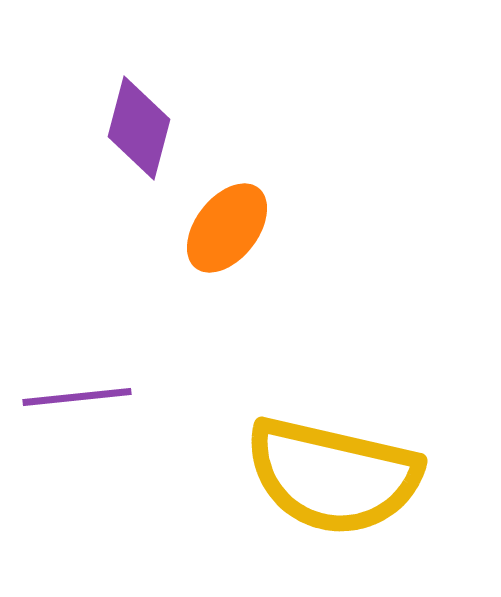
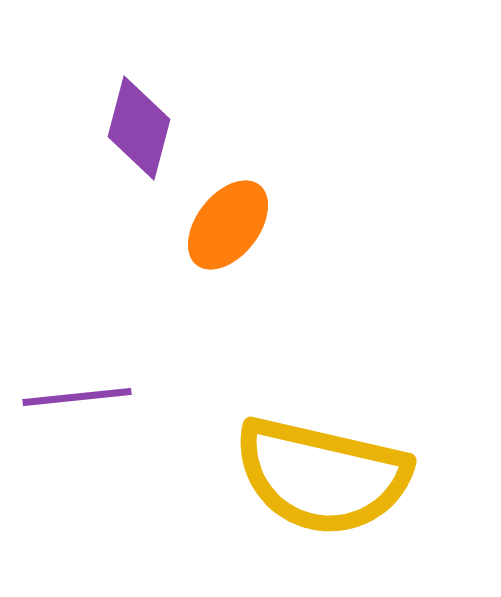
orange ellipse: moved 1 px right, 3 px up
yellow semicircle: moved 11 px left
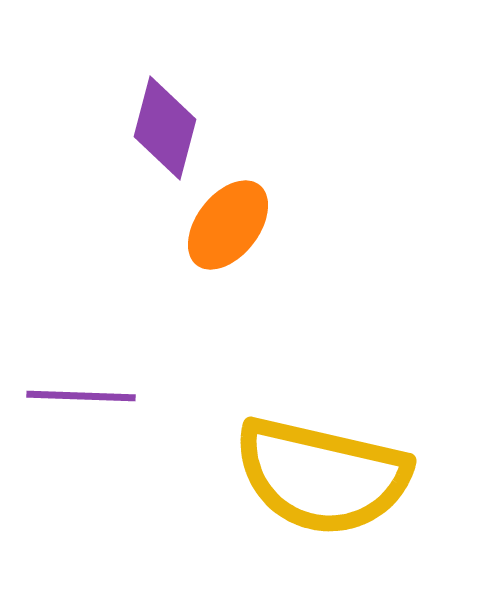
purple diamond: moved 26 px right
purple line: moved 4 px right, 1 px up; rotated 8 degrees clockwise
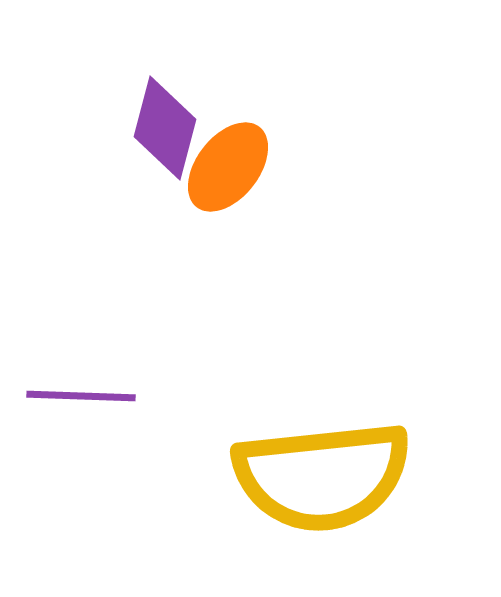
orange ellipse: moved 58 px up
yellow semicircle: rotated 19 degrees counterclockwise
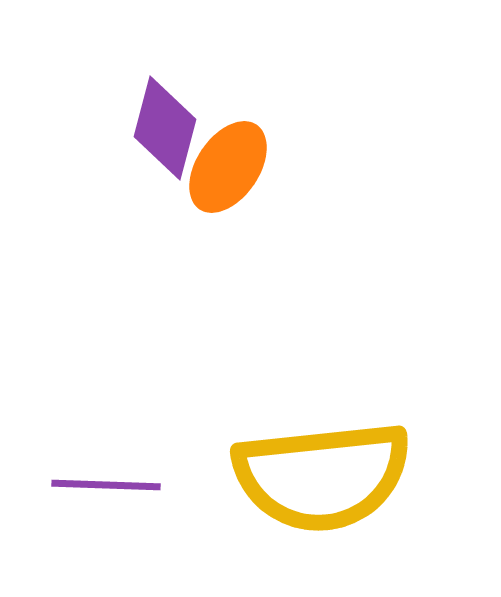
orange ellipse: rotated 4 degrees counterclockwise
purple line: moved 25 px right, 89 px down
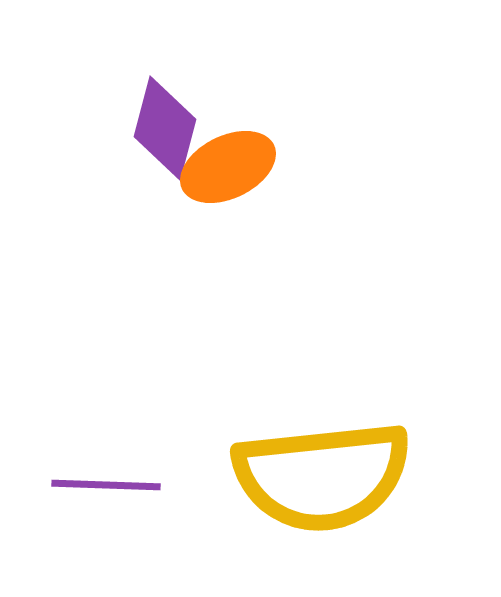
orange ellipse: rotated 30 degrees clockwise
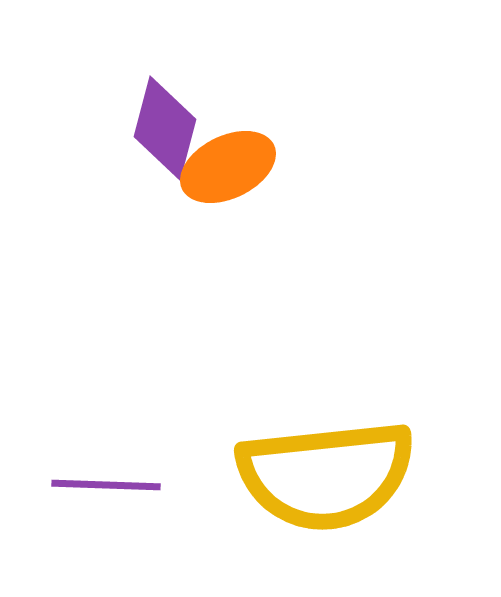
yellow semicircle: moved 4 px right, 1 px up
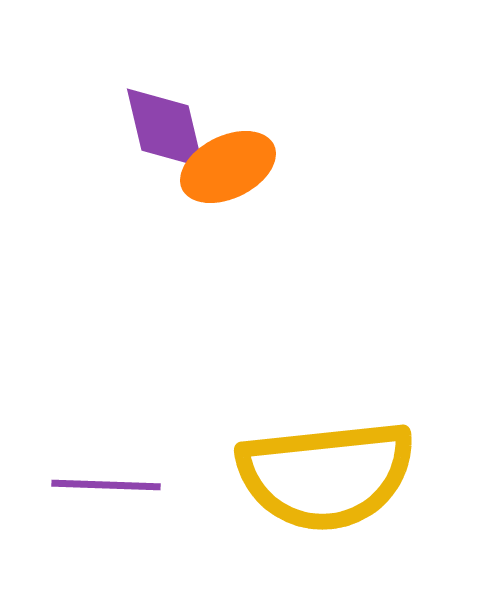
purple diamond: rotated 28 degrees counterclockwise
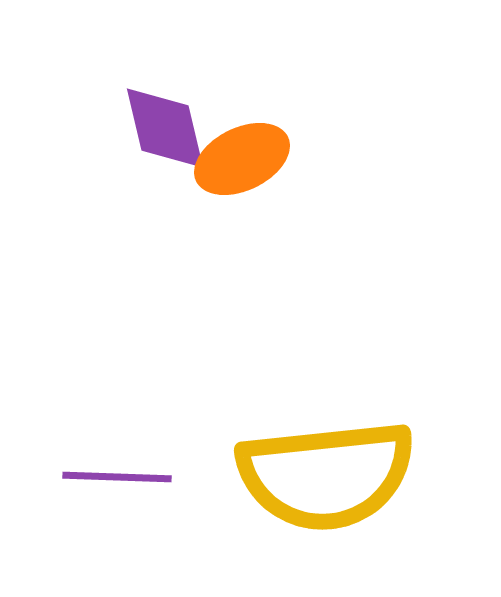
orange ellipse: moved 14 px right, 8 px up
purple line: moved 11 px right, 8 px up
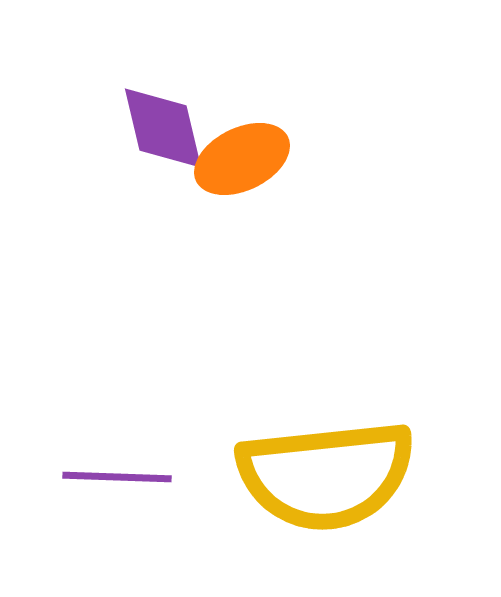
purple diamond: moved 2 px left
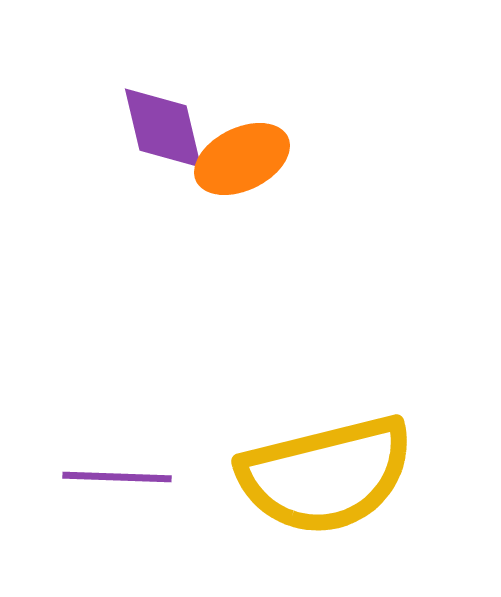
yellow semicircle: rotated 8 degrees counterclockwise
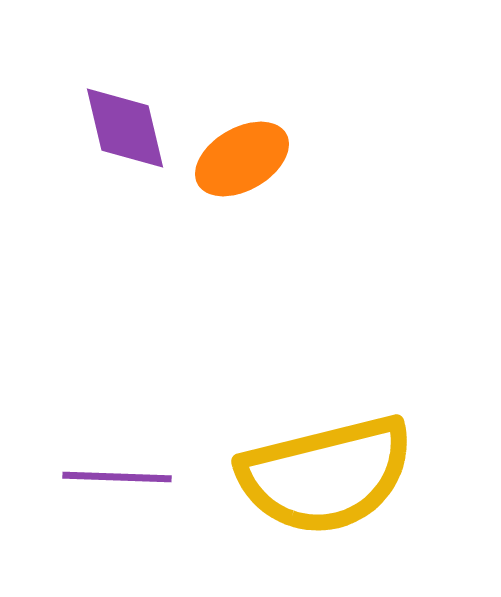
purple diamond: moved 38 px left
orange ellipse: rotated 4 degrees counterclockwise
